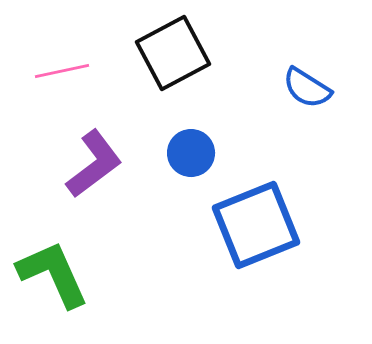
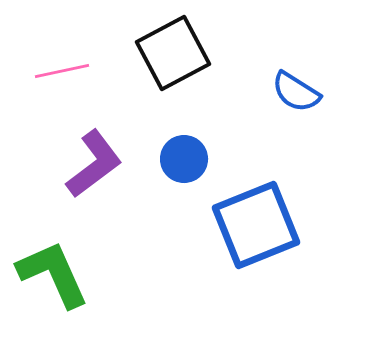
blue semicircle: moved 11 px left, 4 px down
blue circle: moved 7 px left, 6 px down
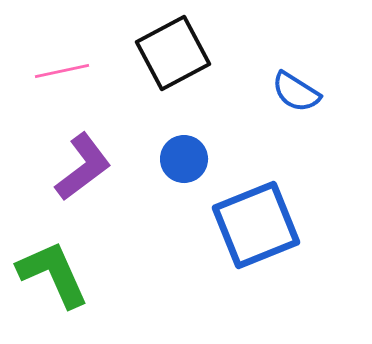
purple L-shape: moved 11 px left, 3 px down
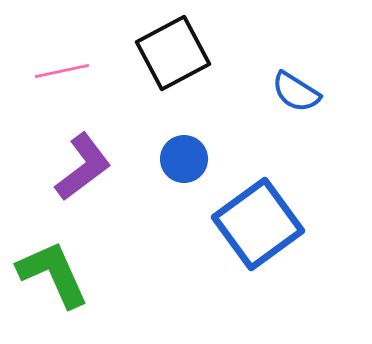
blue square: moved 2 px right, 1 px up; rotated 14 degrees counterclockwise
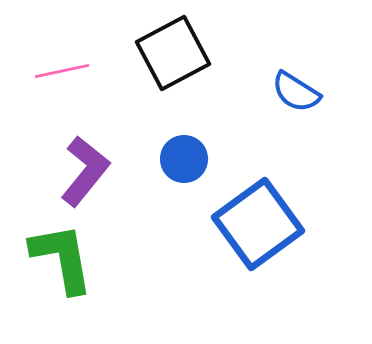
purple L-shape: moved 2 px right, 4 px down; rotated 14 degrees counterclockwise
green L-shape: moved 9 px right, 16 px up; rotated 14 degrees clockwise
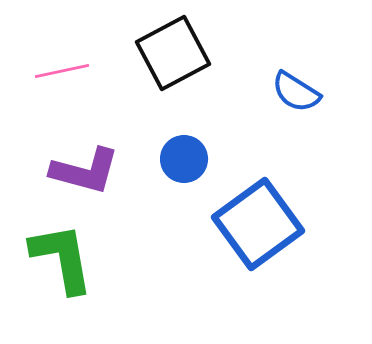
purple L-shape: rotated 66 degrees clockwise
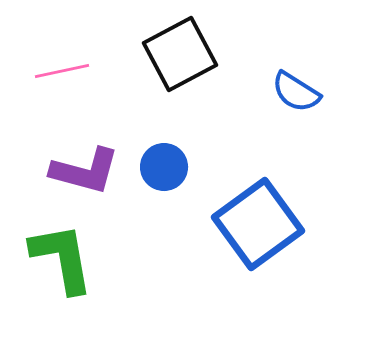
black square: moved 7 px right, 1 px down
blue circle: moved 20 px left, 8 px down
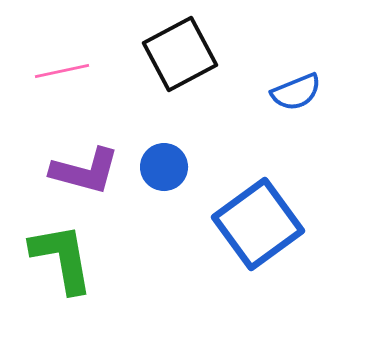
blue semicircle: rotated 54 degrees counterclockwise
